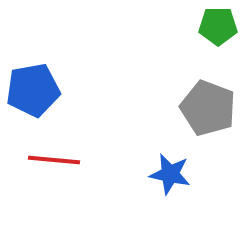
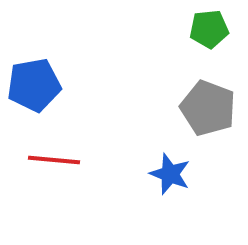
green pentagon: moved 9 px left, 3 px down; rotated 6 degrees counterclockwise
blue pentagon: moved 1 px right, 5 px up
blue star: rotated 9 degrees clockwise
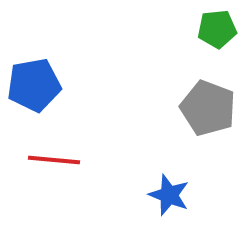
green pentagon: moved 8 px right
blue star: moved 1 px left, 21 px down
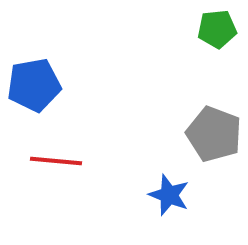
gray pentagon: moved 6 px right, 26 px down
red line: moved 2 px right, 1 px down
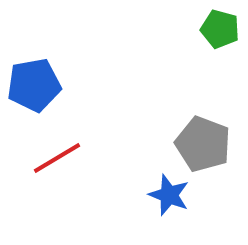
green pentagon: moved 3 px right; rotated 21 degrees clockwise
gray pentagon: moved 11 px left, 10 px down
red line: moved 1 px right, 3 px up; rotated 36 degrees counterclockwise
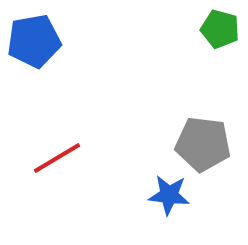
blue pentagon: moved 44 px up
gray pentagon: rotated 14 degrees counterclockwise
blue star: rotated 15 degrees counterclockwise
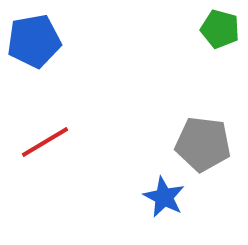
red line: moved 12 px left, 16 px up
blue star: moved 5 px left, 2 px down; rotated 21 degrees clockwise
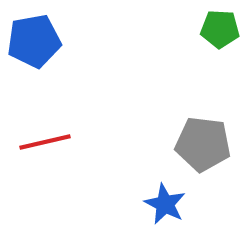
green pentagon: rotated 12 degrees counterclockwise
red line: rotated 18 degrees clockwise
blue star: moved 1 px right, 7 px down
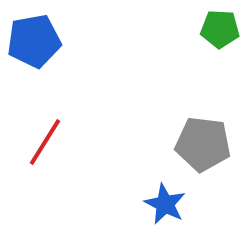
red line: rotated 45 degrees counterclockwise
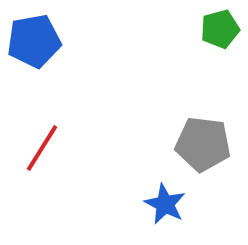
green pentagon: rotated 18 degrees counterclockwise
red line: moved 3 px left, 6 px down
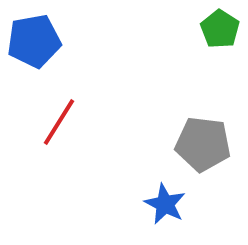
green pentagon: rotated 24 degrees counterclockwise
red line: moved 17 px right, 26 px up
